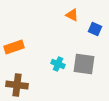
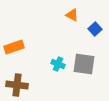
blue square: rotated 24 degrees clockwise
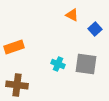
gray square: moved 2 px right
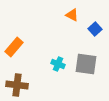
orange rectangle: rotated 30 degrees counterclockwise
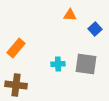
orange triangle: moved 2 px left; rotated 24 degrees counterclockwise
orange rectangle: moved 2 px right, 1 px down
cyan cross: rotated 24 degrees counterclockwise
brown cross: moved 1 px left
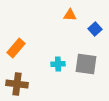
brown cross: moved 1 px right, 1 px up
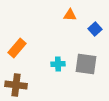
orange rectangle: moved 1 px right
brown cross: moved 1 px left, 1 px down
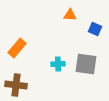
blue square: rotated 24 degrees counterclockwise
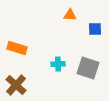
blue square: rotated 24 degrees counterclockwise
orange rectangle: rotated 66 degrees clockwise
gray square: moved 2 px right, 4 px down; rotated 10 degrees clockwise
brown cross: rotated 35 degrees clockwise
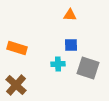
blue square: moved 24 px left, 16 px down
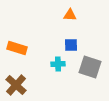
gray square: moved 2 px right, 1 px up
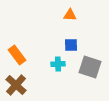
orange rectangle: moved 7 px down; rotated 36 degrees clockwise
